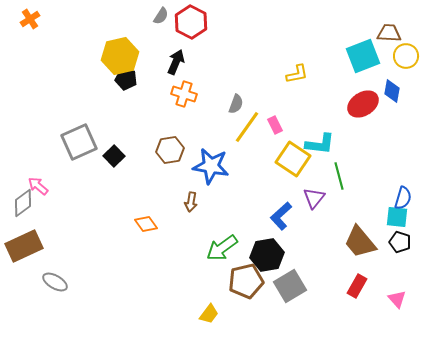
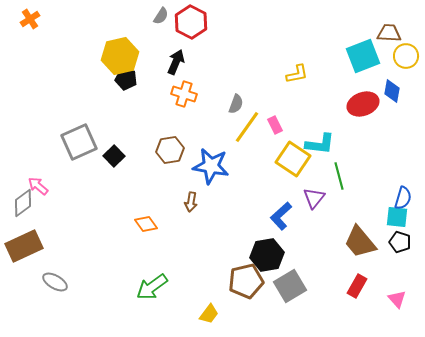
red ellipse at (363, 104): rotated 12 degrees clockwise
green arrow at (222, 248): moved 70 px left, 39 px down
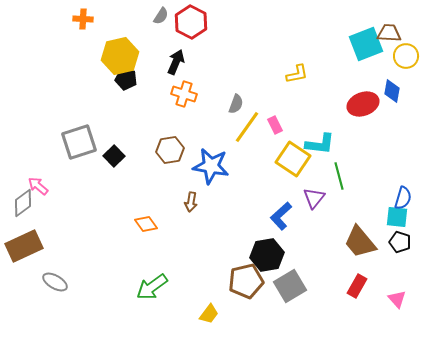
orange cross at (30, 19): moved 53 px right; rotated 36 degrees clockwise
cyan square at (363, 56): moved 3 px right, 12 px up
gray square at (79, 142): rotated 6 degrees clockwise
